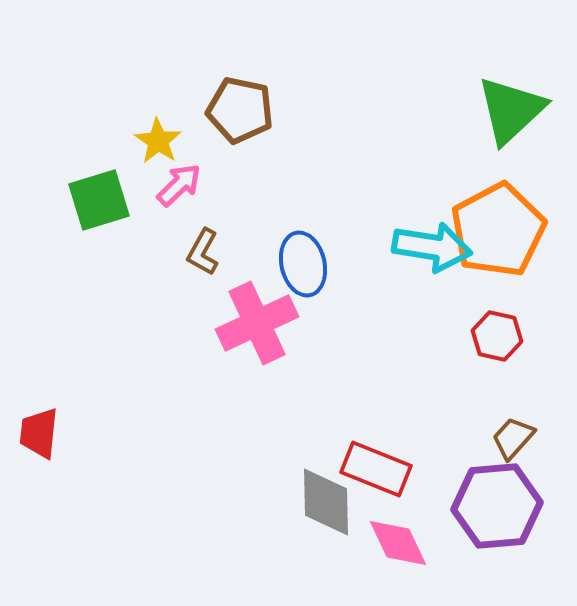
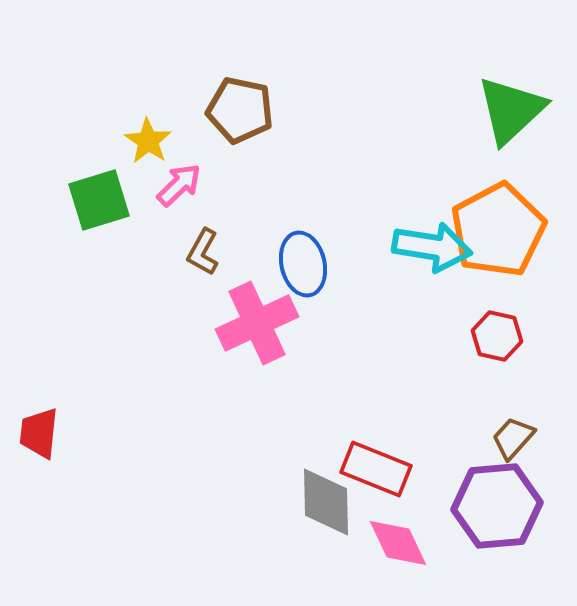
yellow star: moved 10 px left
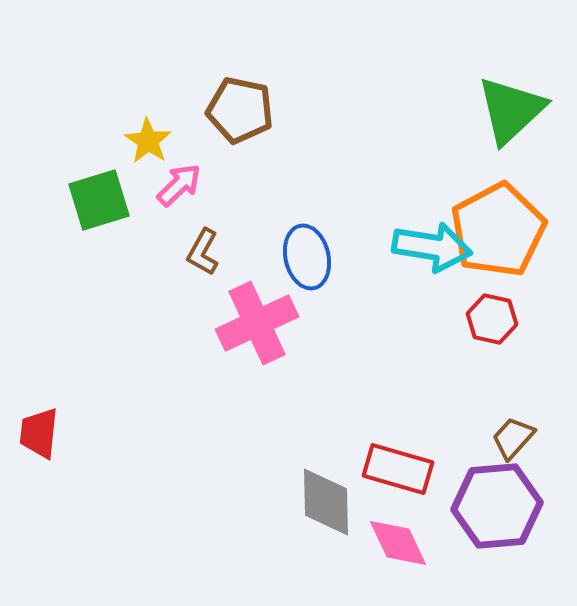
blue ellipse: moved 4 px right, 7 px up
red hexagon: moved 5 px left, 17 px up
red rectangle: moved 22 px right; rotated 6 degrees counterclockwise
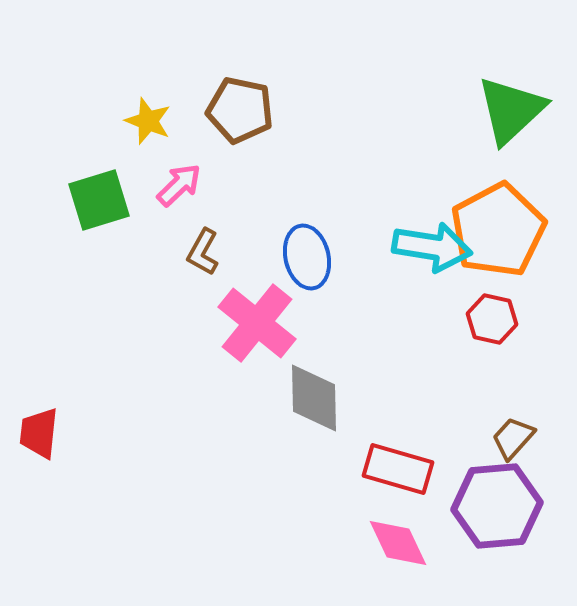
yellow star: moved 20 px up; rotated 12 degrees counterclockwise
pink cross: rotated 26 degrees counterclockwise
gray diamond: moved 12 px left, 104 px up
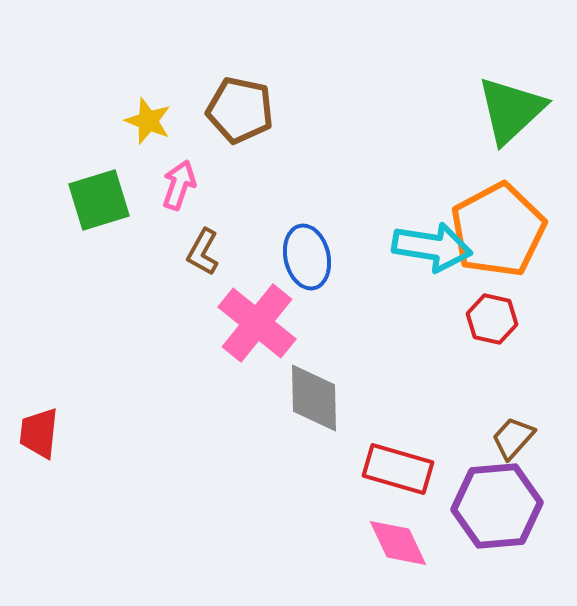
pink arrow: rotated 27 degrees counterclockwise
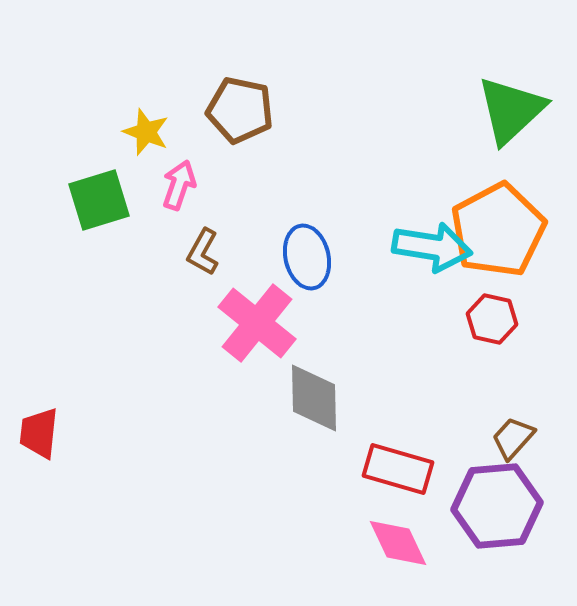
yellow star: moved 2 px left, 11 px down
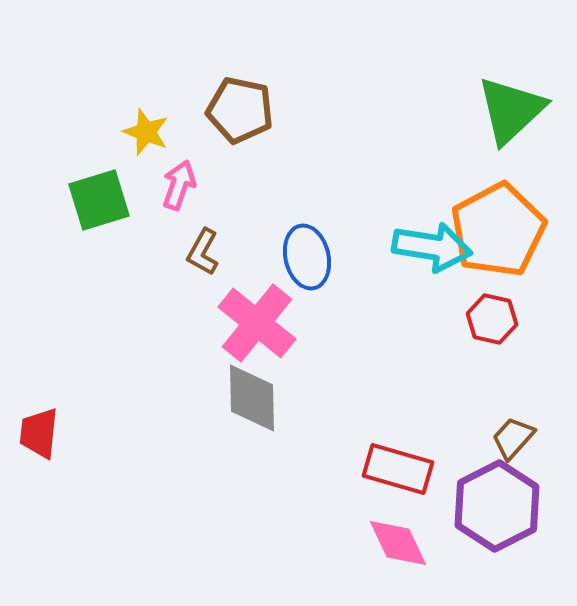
gray diamond: moved 62 px left
purple hexagon: rotated 22 degrees counterclockwise
